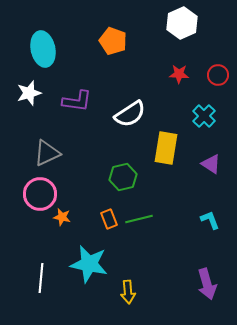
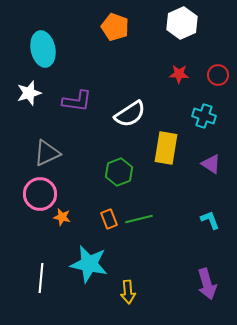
orange pentagon: moved 2 px right, 14 px up
cyan cross: rotated 25 degrees counterclockwise
green hexagon: moved 4 px left, 5 px up; rotated 8 degrees counterclockwise
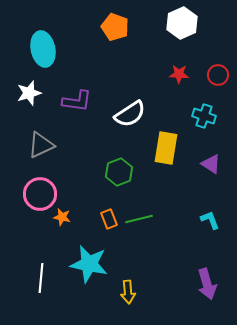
gray triangle: moved 6 px left, 8 px up
